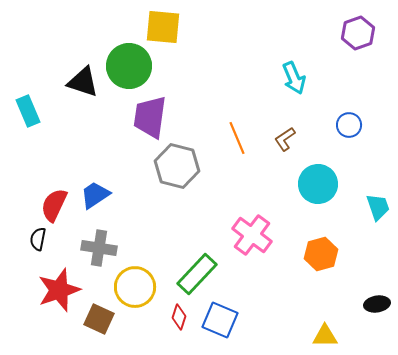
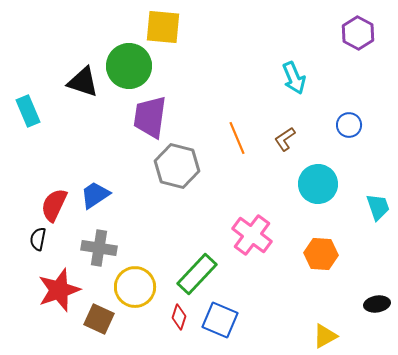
purple hexagon: rotated 12 degrees counterclockwise
orange hexagon: rotated 20 degrees clockwise
yellow triangle: rotated 28 degrees counterclockwise
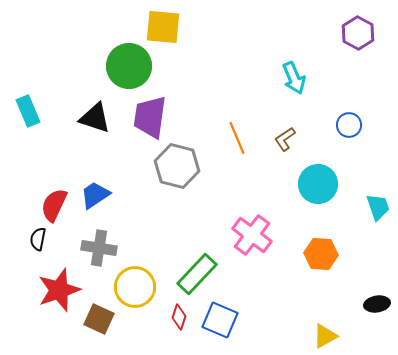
black triangle: moved 12 px right, 36 px down
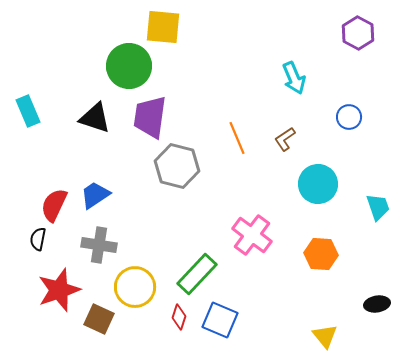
blue circle: moved 8 px up
gray cross: moved 3 px up
yellow triangle: rotated 40 degrees counterclockwise
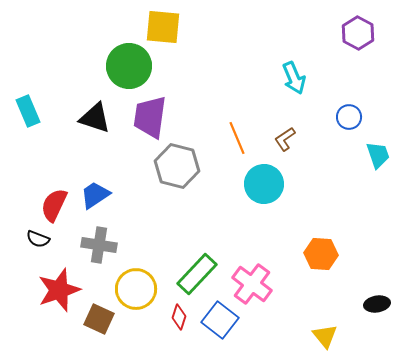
cyan circle: moved 54 px left
cyan trapezoid: moved 52 px up
pink cross: moved 49 px down
black semicircle: rotated 80 degrees counterclockwise
yellow circle: moved 1 px right, 2 px down
blue square: rotated 15 degrees clockwise
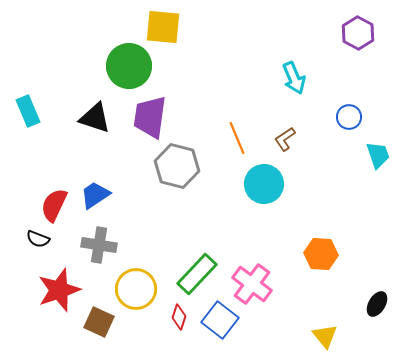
black ellipse: rotated 50 degrees counterclockwise
brown square: moved 3 px down
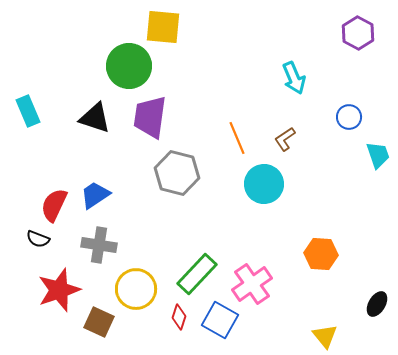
gray hexagon: moved 7 px down
pink cross: rotated 18 degrees clockwise
blue square: rotated 9 degrees counterclockwise
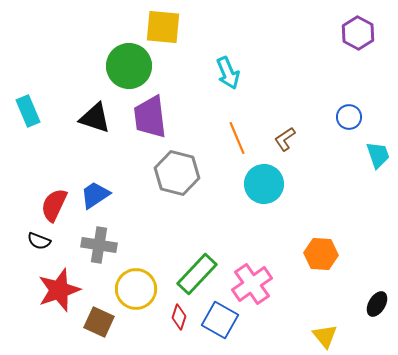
cyan arrow: moved 66 px left, 5 px up
purple trapezoid: rotated 15 degrees counterclockwise
black semicircle: moved 1 px right, 2 px down
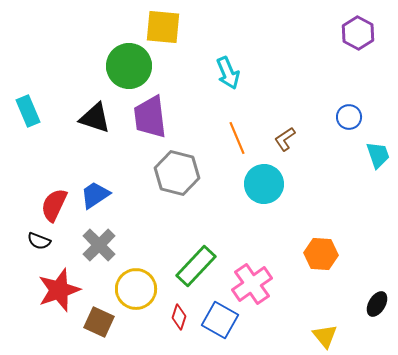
gray cross: rotated 36 degrees clockwise
green rectangle: moved 1 px left, 8 px up
